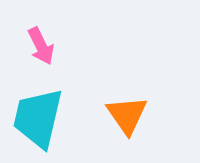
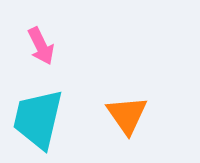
cyan trapezoid: moved 1 px down
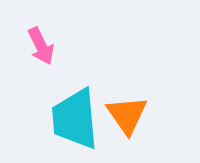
cyan trapezoid: moved 37 px right; rotated 18 degrees counterclockwise
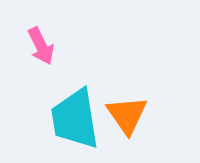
cyan trapezoid: rotated 4 degrees counterclockwise
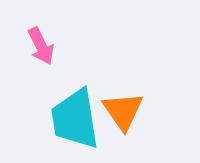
orange triangle: moved 4 px left, 4 px up
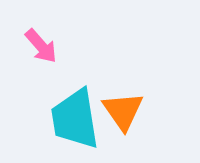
pink arrow: rotated 15 degrees counterclockwise
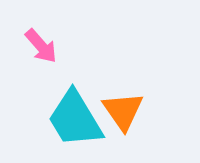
cyan trapezoid: rotated 22 degrees counterclockwise
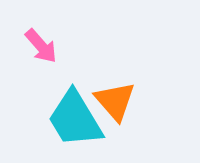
orange triangle: moved 8 px left, 10 px up; rotated 6 degrees counterclockwise
